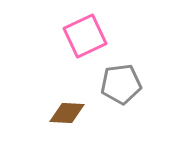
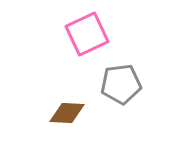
pink square: moved 2 px right, 2 px up
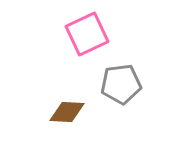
brown diamond: moved 1 px up
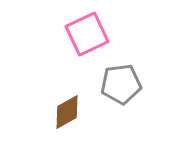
brown diamond: rotated 33 degrees counterclockwise
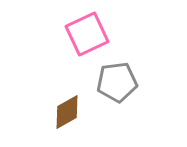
gray pentagon: moved 4 px left, 2 px up
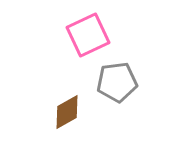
pink square: moved 1 px right, 1 px down
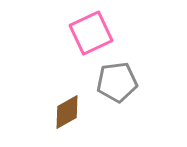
pink square: moved 3 px right, 2 px up
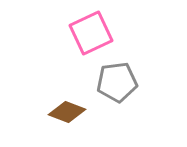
brown diamond: rotated 51 degrees clockwise
